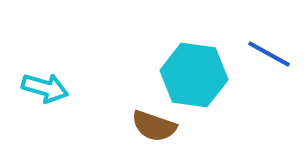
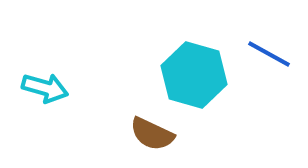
cyan hexagon: rotated 8 degrees clockwise
brown semicircle: moved 2 px left, 8 px down; rotated 6 degrees clockwise
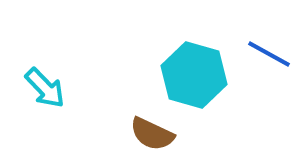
cyan arrow: rotated 30 degrees clockwise
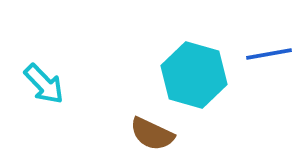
blue line: rotated 39 degrees counterclockwise
cyan arrow: moved 1 px left, 4 px up
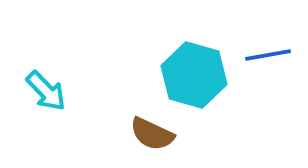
blue line: moved 1 px left, 1 px down
cyan arrow: moved 2 px right, 7 px down
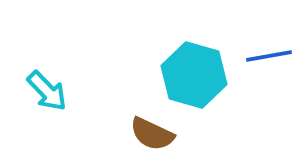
blue line: moved 1 px right, 1 px down
cyan arrow: moved 1 px right
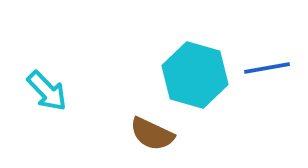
blue line: moved 2 px left, 12 px down
cyan hexagon: moved 1 px right
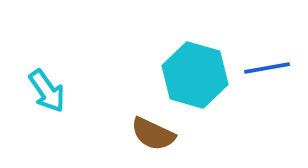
cyan arrow: rotated 9 degrees clockwise
brown semicircle: moved 1 px right
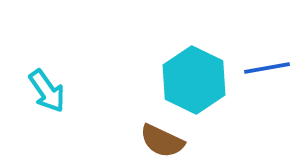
cyan hexagon: moved 1 px left, 5 px down; rotated 10 degrees clockwise
brown semicircle: moved 9 px right, 7 px down
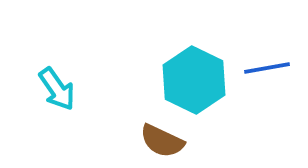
cyan arrow: moved 10 px right, 2 px up
